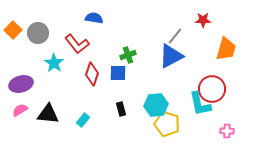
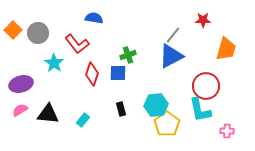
gray line: moved 2 px left, 1 px up
red circle: moved 6 px left, 3 px up
cyan L-shape: moved 6 px down
yellow pentagon: rotated 20 degrees clockwise
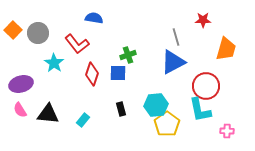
gray line: moved 3 px right, 2 px down; rotated 54 degrees counterclockwise
blue triangle: moved 2 px right, 6 px down
pink semicircle: rotated 91 degrees counterclockwise
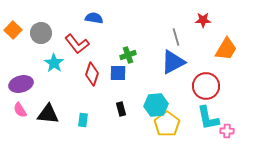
gray circle: moved 3 px right
orange trapezoid: rotated 15 degrees clockwise
cyan L-shape: moved 8 px right, 8 px down
cyan rectangle: rotated 32 degrees counterclockwise
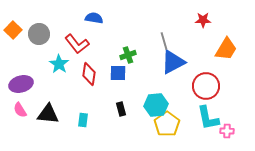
gray circle: moved 2 px left, 1 px down
gray line: moved 12 px left, 4 px down
cyan star: moved 5 px right, 1 px down
red diamond: moved 3 px left; rotated 10 degrees counterclockwise
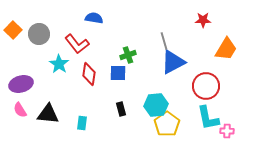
cyan rectangle: moved 1 px left, 3 px down
